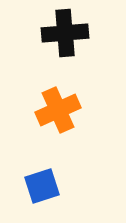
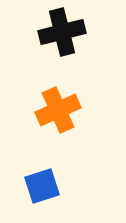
black cross: moved 3 px left, 1 px up; rotated 9 degrees counterclockwise
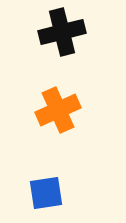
blue square: moved 4 px right, 7 px down; rotated 9 degrees clockwise
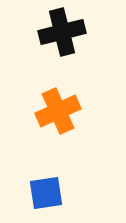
orange cross: moved 1 px down
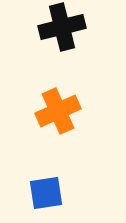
black cross: moved 5 px up
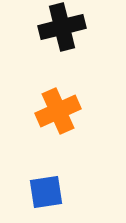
blue square: moved 1 px up
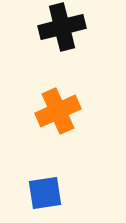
blue square: moved 1 px left, 1 px down
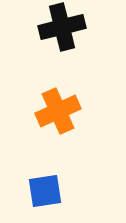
blue square: moved 2 px up
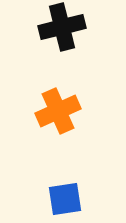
blue square: moved 20 px right, 8 px down
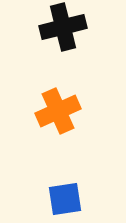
black cross: moved 1 px right
